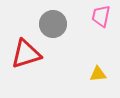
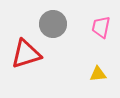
pink trapezoid: moved 11 px down
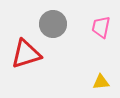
yellow triangle: moved 3 px right, 8 px down
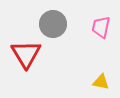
red triangle: rotated 44 degrees counterclockwise
yellow triangle: rotated 18 degrees clockwise
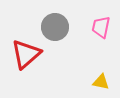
gray circle: moved 2 px right, 3 px down
red triangle: rotated 20 degrees clockwise
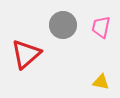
gray circle: moved 8 px right, 2 px up
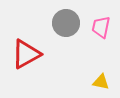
gray circle: moved 3 px right, 2 px up
red triangle: rotated 12 degrees clockwise
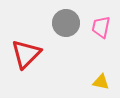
red triangle: rotated 16 degrees counterclockwise
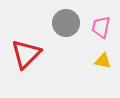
yellow triangle: moved 2 px right, 21 px up
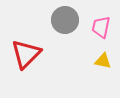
gray circle: moved 1 px left, 3 px up
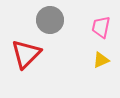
gray circle: moved 15 px left
yellow triangle: moved 2 px left, 1 px up; rotated 36 degrees counterclockwise
